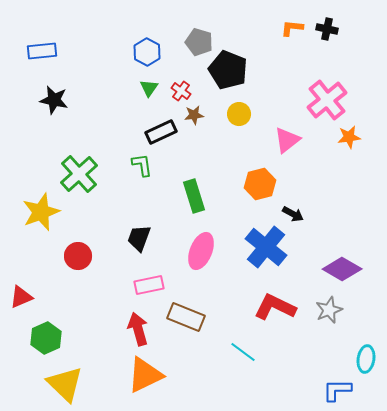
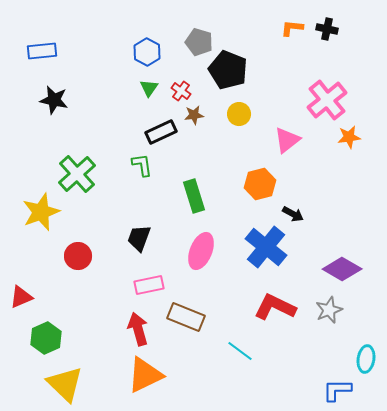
green cross: moved 2 px left
cyan line: moved 3 px left, 1 px up
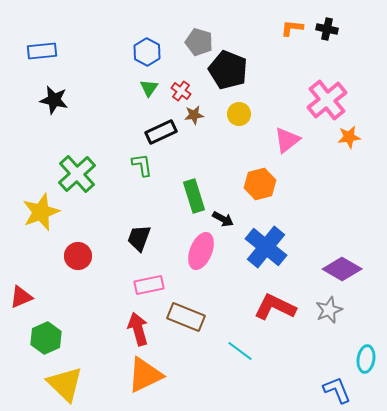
black arrow: moved 70 px left, 5 px down
blue L-shape: rotated 68 degrees clockwise
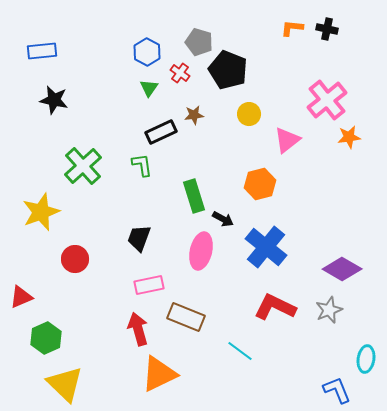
red cross: moved 1 px left, 18 px up
yellow circle: moved 10 px right
green cross: moved 6 px right, 8 px up
pink ellipse: rotated 9 degrees counterclockwise
red circle: moved 3 px left, 3 px down
orange triangle: moved 14 px right, 1 px up
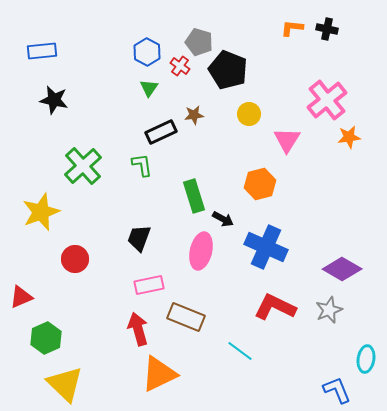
red cross: moved 7 px up
pink triangle: rotated 20 degrees counterclockwise
blue cross: rotated 15 degrees counterclockwise
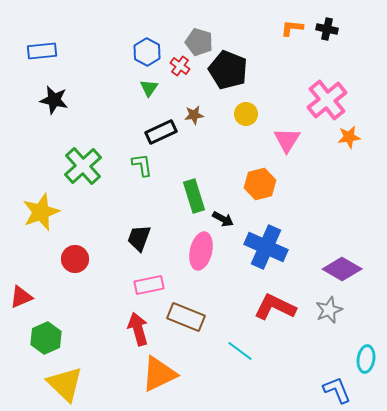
yellow circle: moved 3 px left
